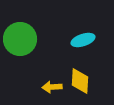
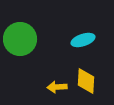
yellow diamond: moved 6 px right
yellow arrow: moved 5 px right
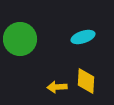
cyan ellipse: moved 3 px up
